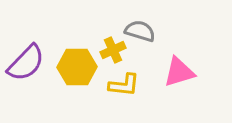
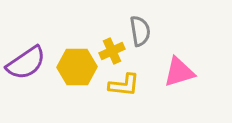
gray semicircle: rotated 64 degrees clockwise
yellow cross: moved 1 px left, 1 px down
purple semicircle: rotated 12 degrees clockwise
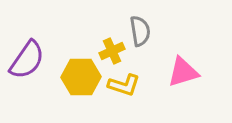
purple semicircle: moved 1 px right, 3 px up; rotated 21 degrees counterclockwise
yellow hexagon: moved 4 px right, 10 px down
pink triangle: moved 4 px right
yellow L-shape: rotated 12 degrees clockwise
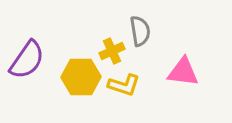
pink triangle: rotated 24 degrees clockwise
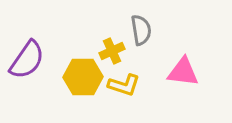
gray semicircle: moved 1 px right, 1 px up
yellow hexagon: moved 2 px right
